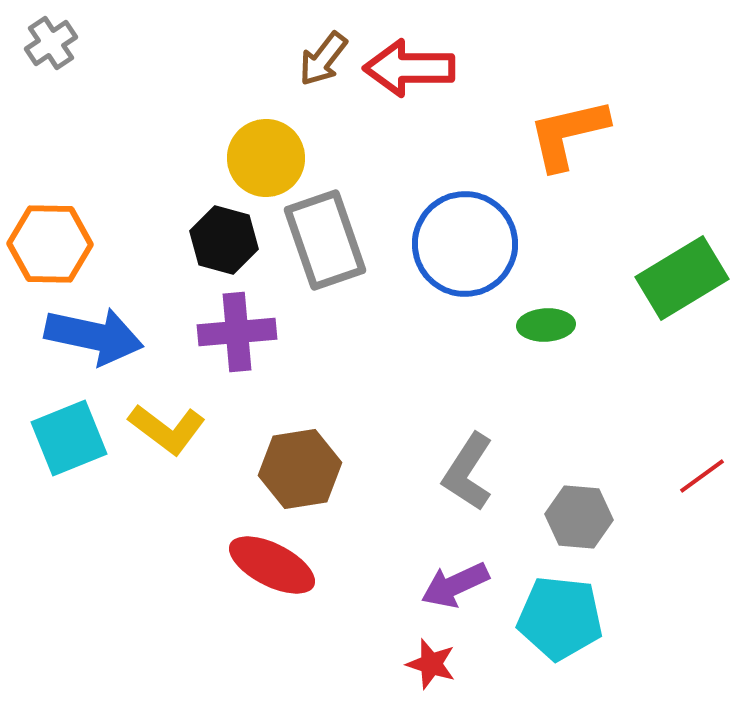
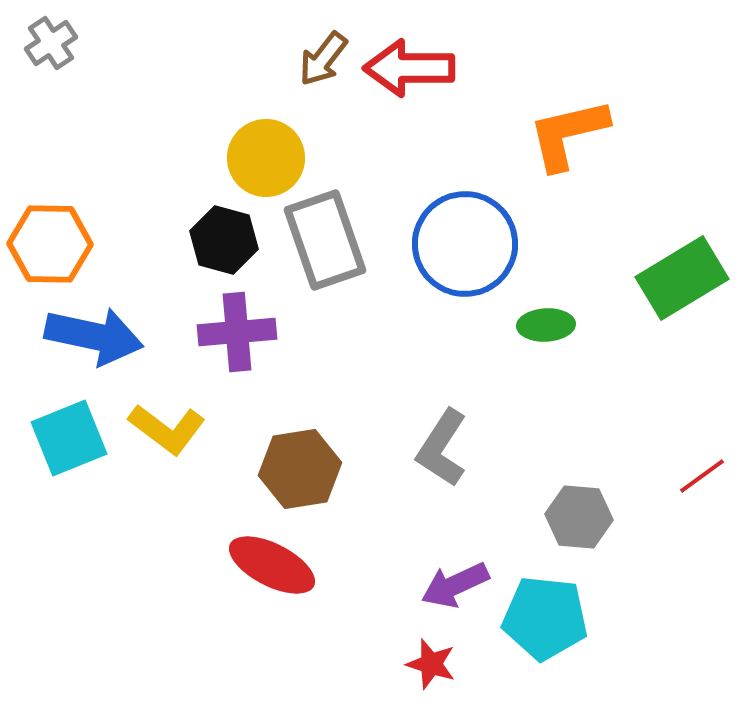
gray L-shape: moved 26 px left, 24 px up
cyan pentagon: moved 15 px left
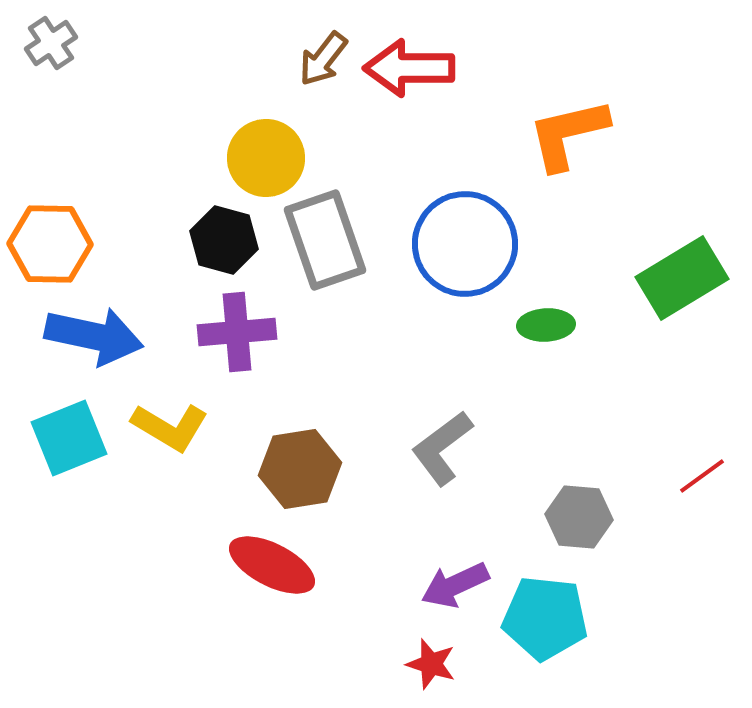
yellow L-shape: moved 3 px right, 2 px up; rotated 6 degrees counterclockwise
gray L-shape: rotated 20 degrees clockwise
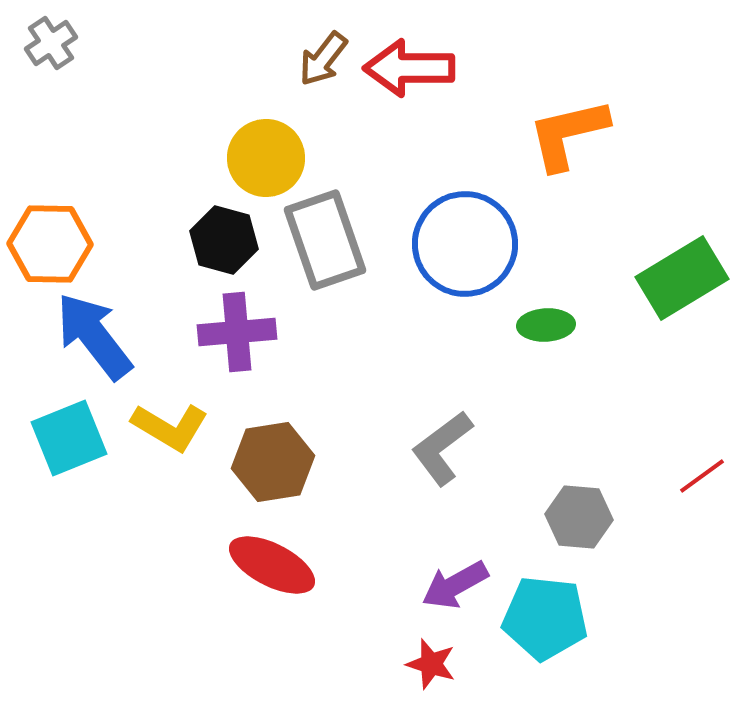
blue arrow: rotated 140 degrees counterclockwise
brown hexagon: moved 27 px left, 7 px up
purple arrow: rotated 4 degrees counterclockwise
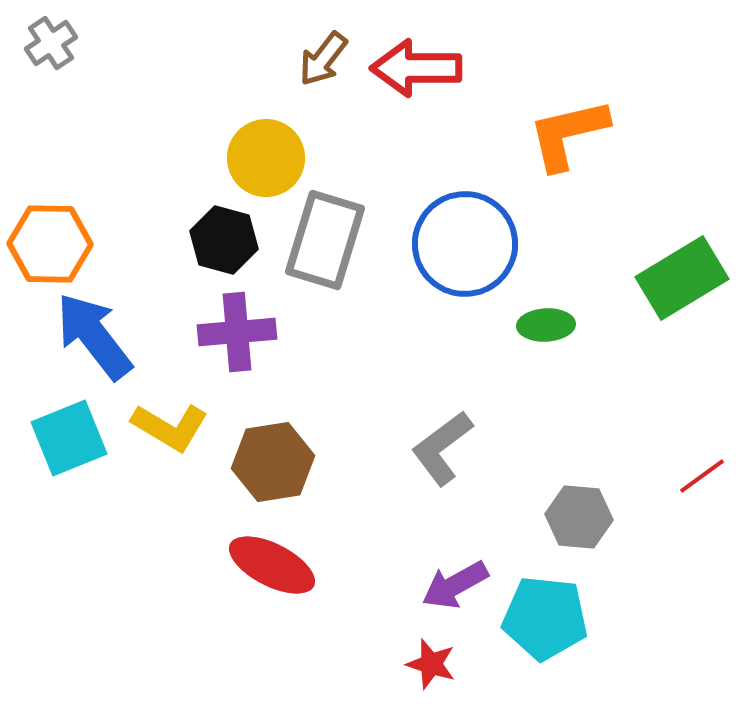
red arrow: moved 7 px right
gray rectangle: rotated 36 degrees clockwise
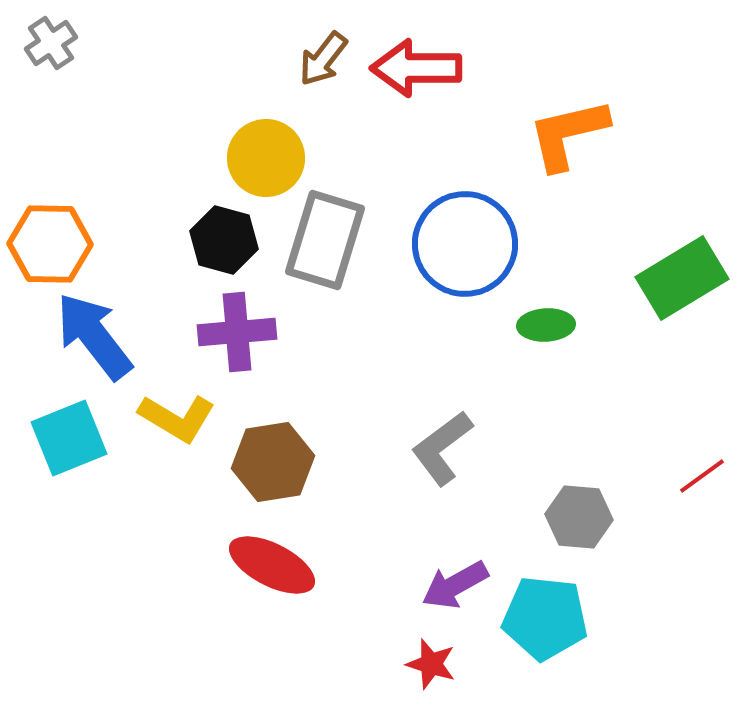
yellow L-shape: moved 7 px right, 9 px up
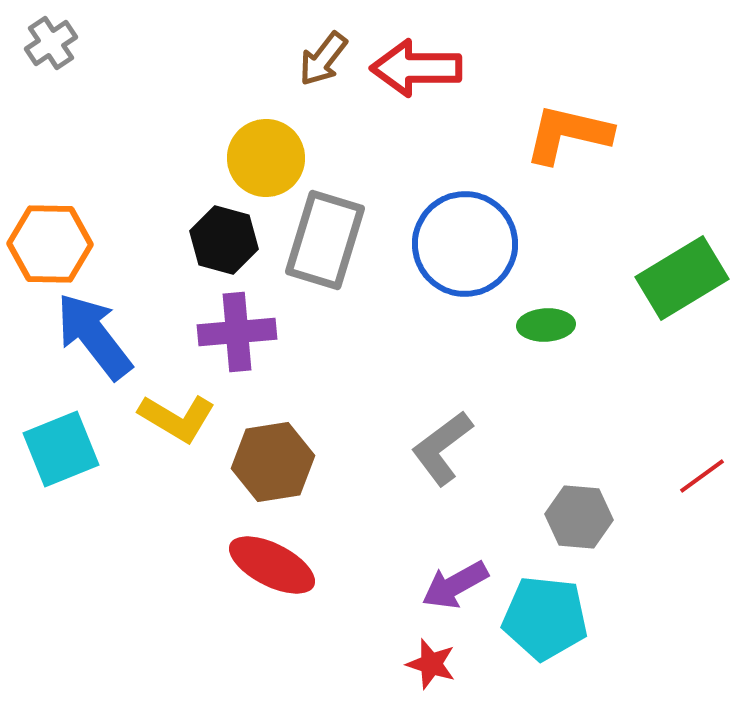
orange L-shape: rotated 26 degrees clockwise
cyan square: moved 8 px left, 11 px down
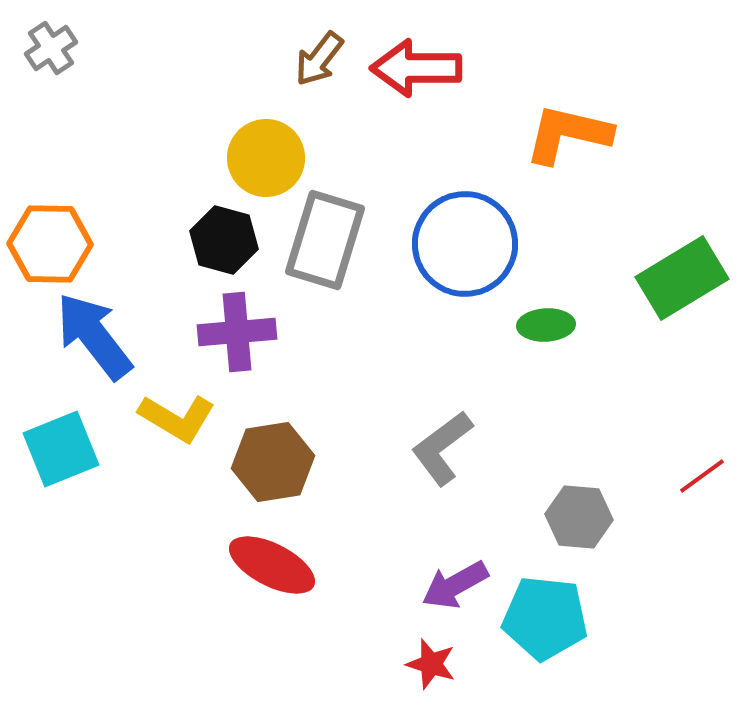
gray cross: moved 5 px down
brown arrow: moved 4 px left
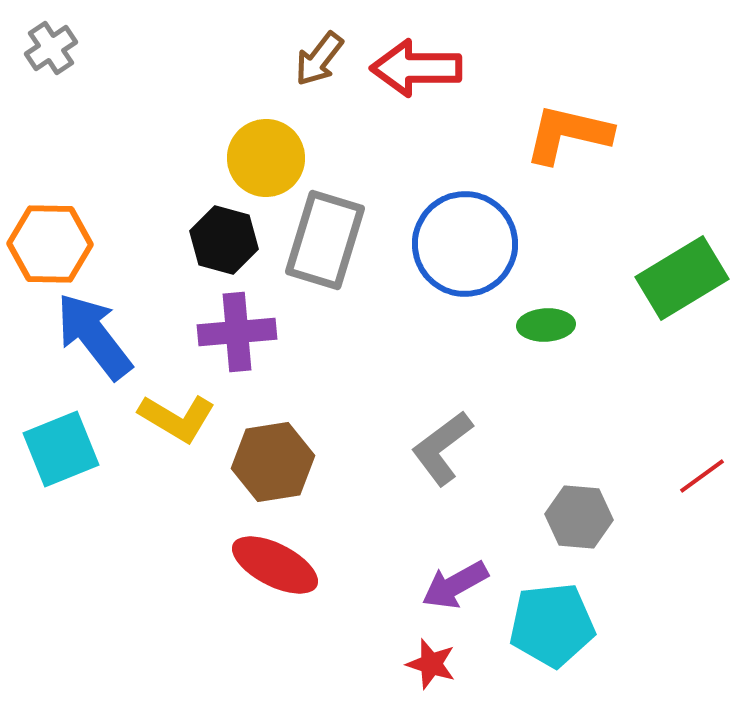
red ellipse: moved 3 px right
cyan pentagon: moved 7 px right, 7 px down; rotated 12 degrees counterclockwise
